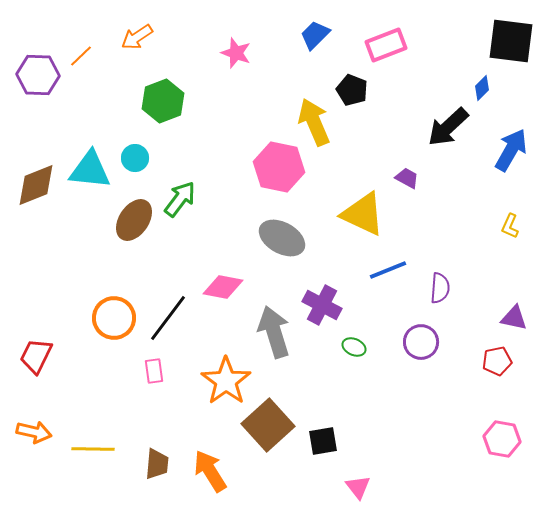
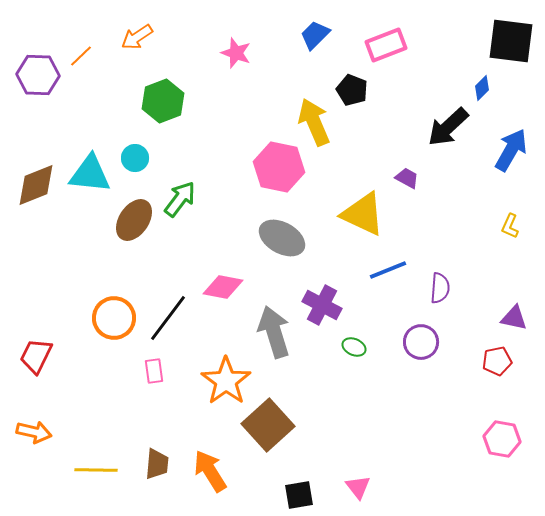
cyan triangle at (90, 170): moved 4 px down
black square at (323, 441): moved 24 px left, 54 px down
yellow line at (93, 449): moved 3 px right, 21 px down
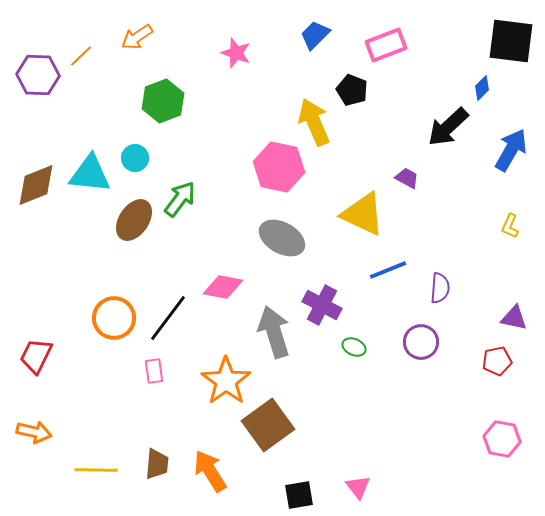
brown square at (268, 425): rotated 6 degrees clockwise
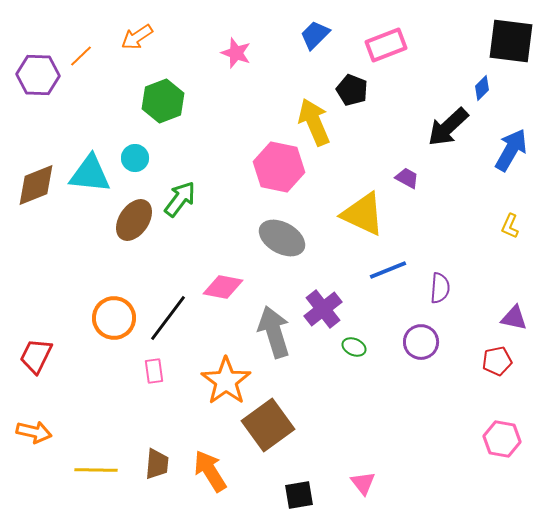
purple cross at (322, 305): moved 1 px right, 4 px down; rotated 24 degrees clockwise
pink triangle at (358, 487): moved 5 px right, 4 px up
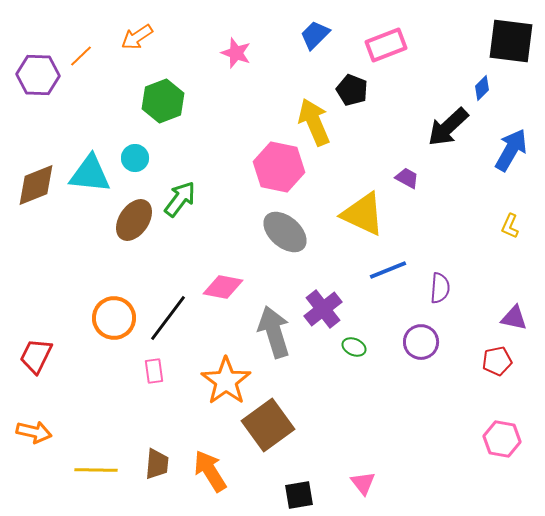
gray ellipse at (282, 238): moved 3 px right, 6 px up; rotated 12 degrees clockwise
